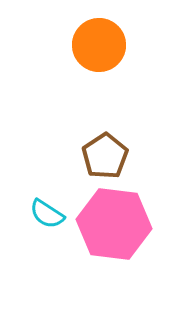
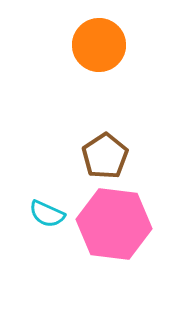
cyan semicircle: rotated 9 degrees counterclockwise
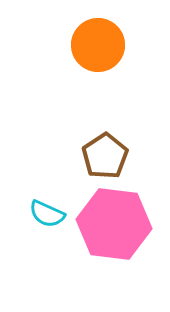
orange circle: moved 1 px left
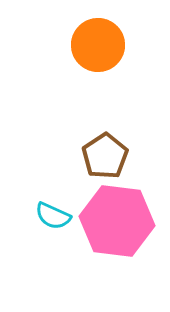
cyan semicircle: moved 6 px right, 2 px down
pink hexagon: moved 3 px right, 3 px up
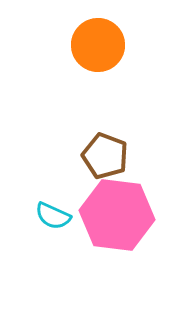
brown pentagon: rotated 18 degrees counterclockwise
pink hexagon: moved 6 px up
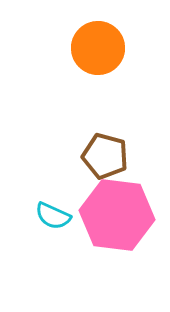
orange circle: moved 3 px down
brown pentagon: rotated 6 degrees counterclockwise
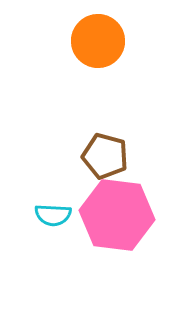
orange circle: moved 7 px up
cyan semicircle: moved 1 px up; rotated 21 degrees counterclockwise
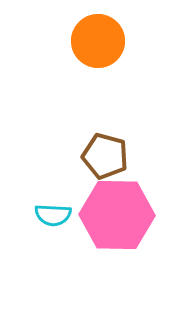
pink hexagon: rotated 6 degrees counterclockwise
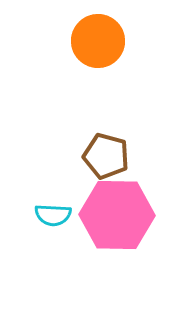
brown pentagon: moved 1 px right
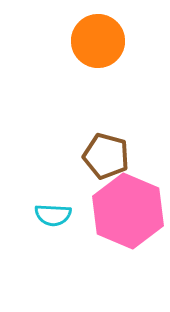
pink hexagon: moved 11 px right, 4 px up; rotated 22 degrees clockwise
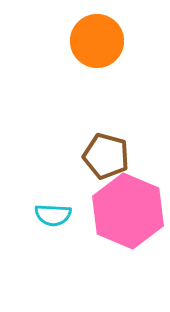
orange circle: moved 1 px left
